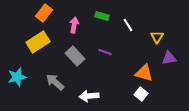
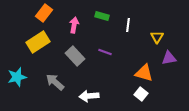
white line: rotated 40 degrees clockwise
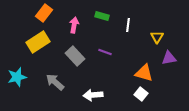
white arrow: moved 4 px right, 1 px up
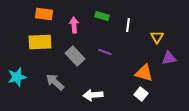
orange rectangle: moved 1 px down; rotated 60 degrees clockwise
pink arrow: rotated 14 degrees counterclockwise
yellow rectangle: moved 2 px right; rotated 30 degrees clockwise
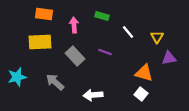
white line: moved 7 px down; rotated 48 degrees counterclockwise
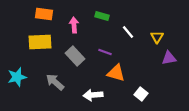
orange triangle: moved 28 px left
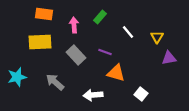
green rectangle: moved 2 px left, 1 px down; rotated 64 degrees counterclockwise
gray rectangle: moved 1 px right, 1 px up
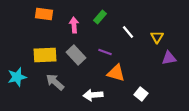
yellow rectangle: moved 5 px right, 13 px down
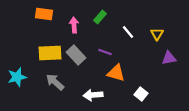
yellow triangle: moved 3 px up
yellow rectangle: moved 5 px right, 2 px up
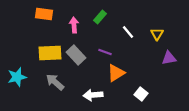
orange triangle: rotated 48 degrees counterclockwise
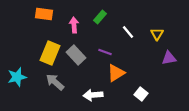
yellow rectangle: rotated 65 degrees counterclockwise
